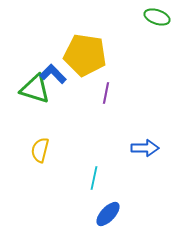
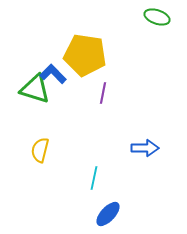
purple line: moved 3 px left
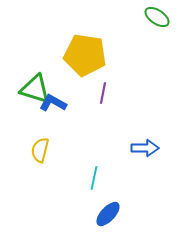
green ellipse: rotated 15 degrees clockwise
blue L-shape: moved 29 px down; rotated 16 degrees counterclockwise
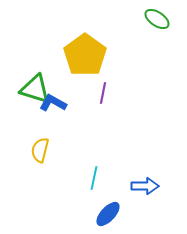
green ellipse: moved 2 px down
yellow pentagon: rotated 27 degrees clockwise
blue arrow: moved 38 px down
